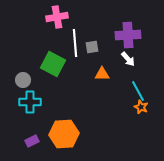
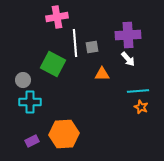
cyan line: rotated 65 degrees counterclockwise
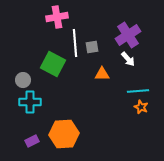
purple cross: rotated 30 degrees counterclockwise
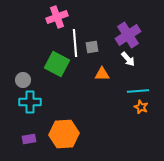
pink cross: rotated 10 degrees counterclockwise
green square: moved 4 px right
purple rectangle: moved 3 px left, 2 px up; rotated 16 degrees clockwise
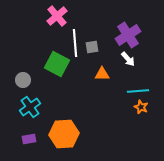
pink cross: moved 1 px up; rotated 20 degrees counterclockwise
cyan cross: moved 5 px down; rotated 35 degrees counterclockwise
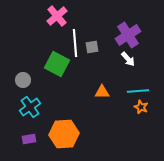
orange triangle: moved 18 px down
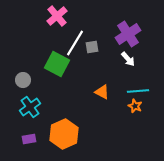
purple cross: moved 1 px up
white line: rotated 36 degrees clockwise
orange triangle: rotated 28 degrees clockwise
orange star: moved 6 px left, 1 px up
orange hexagon: rotated 20 degrees counterclockwise
